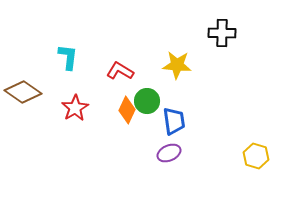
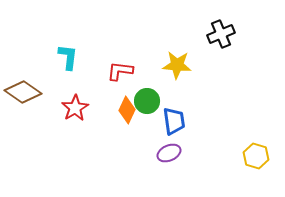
black cross: moved 1 px left, 1 px down; rotated 24 degrees counterclockwise
red L-shape: rotated 24 degrees counterclockwise
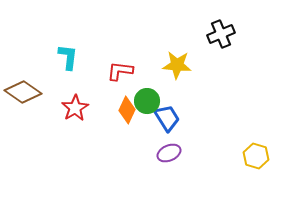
blue trapezoid: moved 7 px left, 3 px up; rotated 24 degrees counterclockwise
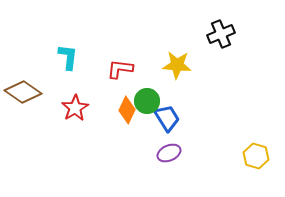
red L-shape: moved 2 px up
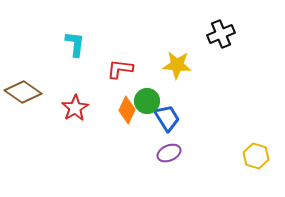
cyan L-shape: moved 7 px right, 13 px up
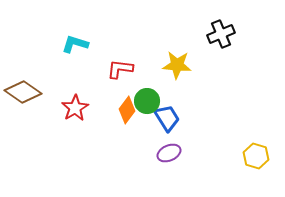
cyan L-shape: rotated 80 degrees counterclockwise
orange diamond: rotated 12 degrees clockwise
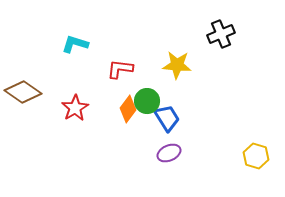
orange diamond: moved 1 px right, 1 px up
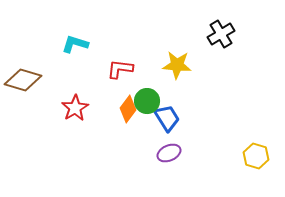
black cross: rotated 8 degrees counterclockwise
brown diamond: moved 12 px up; rotated 18 degrees counterclockwise
